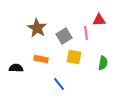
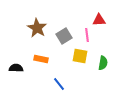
pink line: moved 1 px right, 2 px down
yellow square: moved 6 px right, 1 px up
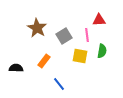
orange rectangle: moved 3 px right, 2 px down; rotated 64 degrees counterclockwise
green semicircle: moved 1 px left, 12 px up
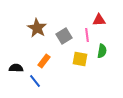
yellow square: moved 3 px down
blue line: moved 24 px left, 3 px up
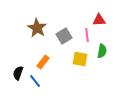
orange rectangle: moved 1 px left, 1 px down
black semicircle: moved 2 px right, 5 px down; rotated 72 degrees counterclockwise
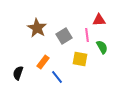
green semicircle: moved 4 px up; rotated 40 degrees counterclockwise
blue line: moved 22 px right, 4 px up
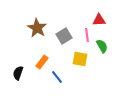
green semicircle: moved 1 px up
orange rectangle: moved 1 px left
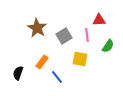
green semicircle: moved 6 px right; rotated 64 degrees clockwise
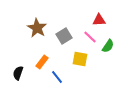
pink line: moved 3 px right, 2 px down; rotated 40 degrees counterclockwise
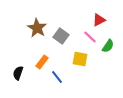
red triangle: rotated 24 degrees counterclockwise
gray square: moved 3 px left; rotated 21 degrees counterclockwise
